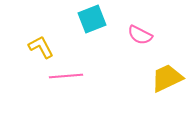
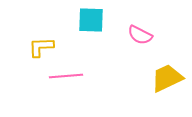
cyan square: moved 1 px left, 1 px down; rotated 24 degrees clockwise
yellow L-shape: rotated 64 degrees counterclockwise
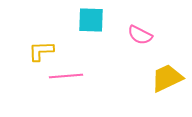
yellow L-shape: moved 4 px down
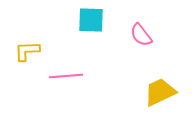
pink semicircle: moved 1 px right; rotated 25 degrees clockwise
yellow L-shape: moved 14 px left
yellow trapezoid: moved 7 px left, 14 px down
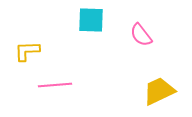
pink line: moved 11 px left, 9 px down
yellow trapezoid: moved 1 px left, 1 px up
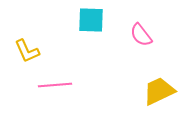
yellow L-shape: rotated 112 degrees counterclockwise
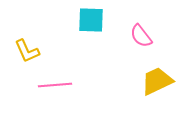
pink semicircle: moved 1 px down
yellow trapezoid: moved 2 px left, 10 px up
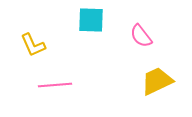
yellow L-shape: moved 6 px right, 6 px up
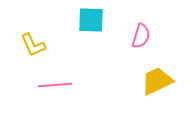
pink semicircle: rotated 125 degrees counterclockwise
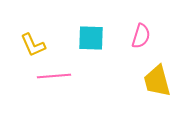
cyan square: moved 18 px down
yellow trapezoid: rotated 80 degrees counterclockwise
pink line: moved 1 px left, 9 px up
